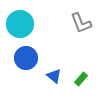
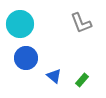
green rectangle: moved 1 px right, 1 px down
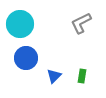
gray L-shape: rotated 85 degrees clockwise
blue triangle: rotated 35 degrees clockwise
green rectangle: moved 4 px up; rotated 32 degrees counterclockwise
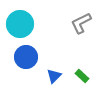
blue circle: moved 1 px up
green rectangle: rotated 56 degrees counterclockwise
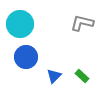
gray L-shape: moved 1 px right; rotated 40 degrees clockwise
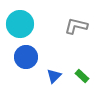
gray L-shape: moved 6 px left, 3 px down
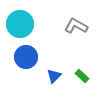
gray L-shape: rotated 15 degrees clockwise
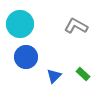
green rectangle: moved 1 px right, 2 px up
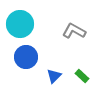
gray L-shape: moved 2 px left, 5 px down
green rectangle: moved 1 px left, 2 px down
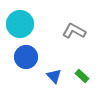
blue triangle: rotated 28 degrees counterclockwise
